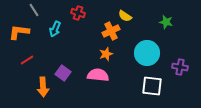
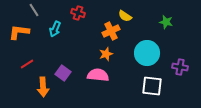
red line: moved 4 px down
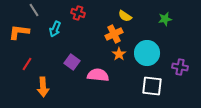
green star: moved 1 px left, 3 px up; rotated 24 degrees counterclockwise
orange cross: moved 3 px right, 3 px down
orange star: moved 13 px right; rotated 16 degrees counterclockwise
red line: rotated 24 degrees counterclockwise
purple square: moved 9 px right, 11 px up
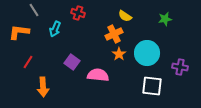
red line: moved 1 px right, 2 px up
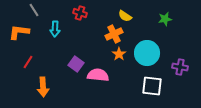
red cross: moved 2 px right
cyan arrow: rotated 21 degrees counterclockwise
purple square: moved 4 px right, 2 px down
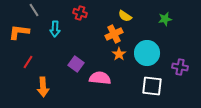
pink semicircle: moved 2 px right, 3 px down
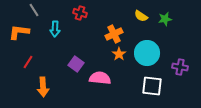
yellow semicircle: moved 16 px right
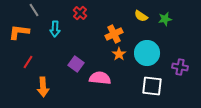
red cross: rotated 24 degrees clockwise
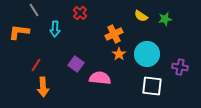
cyan circle: moved 1 px down
red line: moved 8 px right, 3 px down
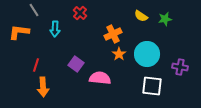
orange cross: moved 1 px left
red line: rotated 16 degrees counterclockwise
